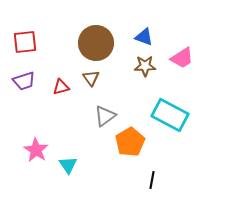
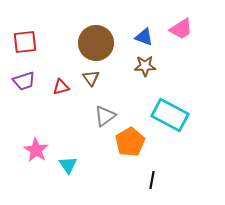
pink trapezoid: moved 1 px left, 29 px up
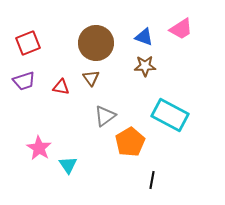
red square: moved 3 px right, 1 px down; rotated 15 degrees counterclockwise
red triangle: rotated 24 degrees clockwise
pink star: moved 3 px right, 2 px up
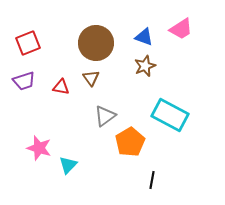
brown star: rotated 20 degrees counterclockwise
pink star: rotated 15 degrees counterclockwise
cyan triangle: rotated 18 degrees clockwise
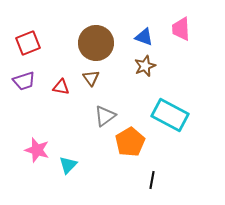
pink trapezoid: rotated 120 degrees clockwise
pink star: moved 2 px left, 2 px down
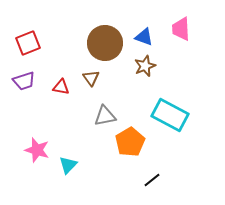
brown circle: moved 9 px right
gray triangle: rotated 25 degrees clockwise
black line: rotated 42 degrees clockwise
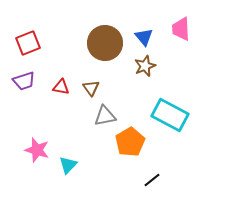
blue triangle: rotated 30 degrees clockwise
brown triangle: moved 10 px down
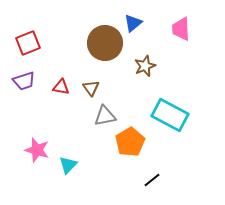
blue triangle: moved 11 px left, 14 px up; rotated 30 degrees clockwise
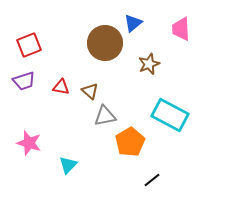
red square: moved 1 px right, 2 px down
brown star: moved 4 px right, 2 px up
brown triangle: moved 1 px left, 3 px down; rotated 12 degrees counterclockwise
pink star: moved 8 px left, 7 px up
